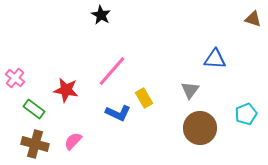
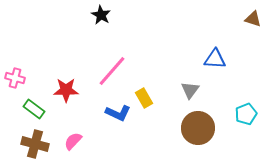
pink cross: rotated 24 degrees counterclockwise
red star: rotated 10 degrees counterclockwise
brown circle: moved 2 px left
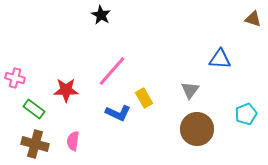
blue triangle: moved 5 px right
brown circle: moved 1 px left, 1 px down
pink semicircle: rotated 36 degrees counterclockwise
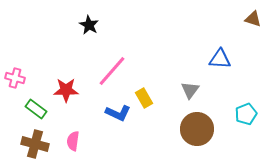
black star: moved 12 px left, 10 px down
green rectangle: moved 2 px right
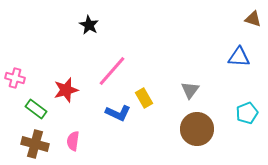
blue triangle: moved 19 px right, 2 px up
red star: rotated 15 degrees counterclockwise
cyan pentagon: moved 1 px right, 1 px up
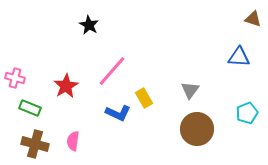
red star: moved 4 px up; rotated 15 degrees counterclockwise
green rectangle: moved 6 px left, 1 px up; rotated 15 degrees counterclockwise
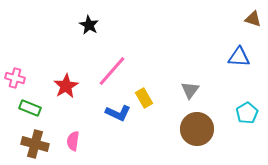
cyan pentagon: rotated 10 degrees counterclockwise
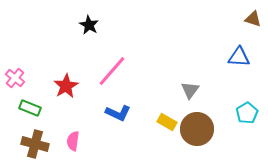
pink cross: rotated 24 degrees clockwise
yellow rectangle: moved 23 px right, 24 px down; rotated 30 degrees counterclockwise
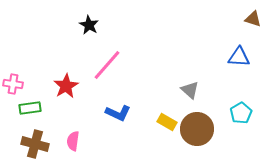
pink line: moved 5 px left, 6 px up
pink cross: moved 2 px left, 6 px down; rotated 30 degrees counterclockwise
gray triangle: rotated 24 degrees counterclockwise
green rectangle: rotated 30 degrees counterclockwise
cyan pentagon: moved 6 px left
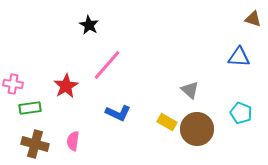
cyan pentagon: rotated 20 degrees counterclockwise
